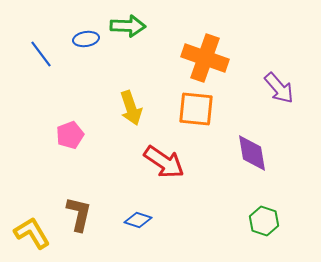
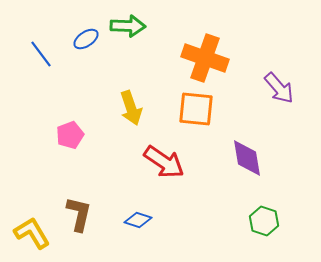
blue ellipse: rotated 25 degrees counterclockwise
purple diamond: moved 5 px left, 5 px down
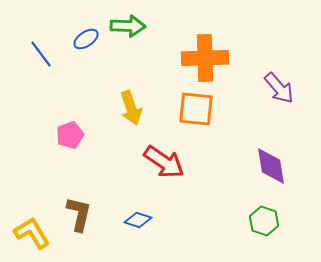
orange cross: rotated 21 degrees counterclockwise
purple diamond: moved 24 px right, 8 px down
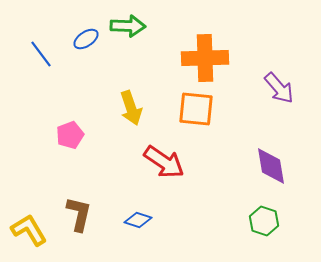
yellow L-shape: moved 3 px left, 3 px up
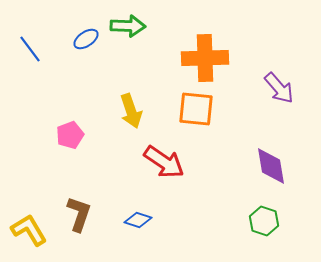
blue line: moved 11 px left, 5 px up
yellow arrow: moved 3 px down
brown L-shape: rotated 6 degrees clockwise
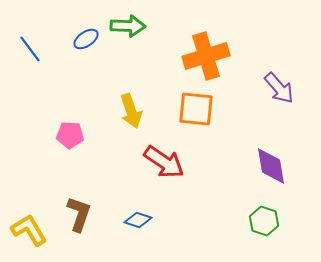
orange cross: moved 1 px right, 2 px up; rotated 15 degrees counterclockwise
pink pentagon: rotated 24 degrees clockwise
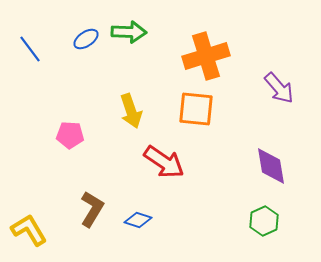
green arrow: moved 1 px right, 6 px down
brown L-shape: moved 13 px right, 5 px up; rotated 12 degrees clockwise
green hexagon: rotated 16 degrees clockwise
